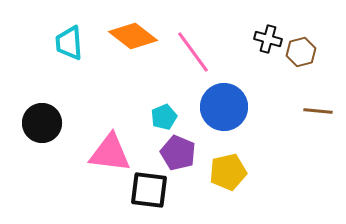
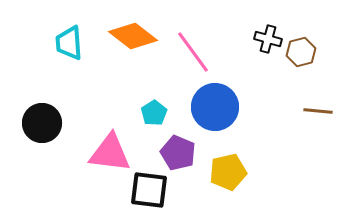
blue circle: moved 9 px left
cyan pentagon: moved 10 px left, 4 px up; rotated 10 degrees counterclockwise
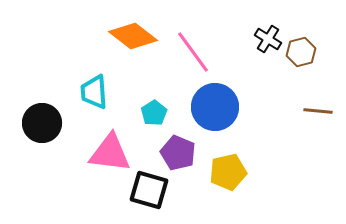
black cross: rotated 16 degrees clockwise
cyan trapezoid: moved 25 px right, 49 px down
black square: rotated 9 degrees clockwise
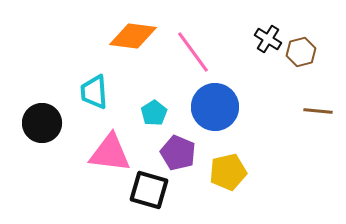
orange diamond: rotated 30 degrees counterclockwise
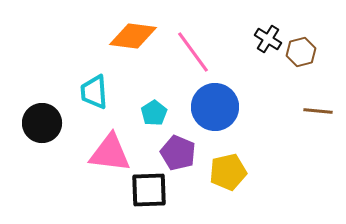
black square: rotated 18 degrees counterclockwise
